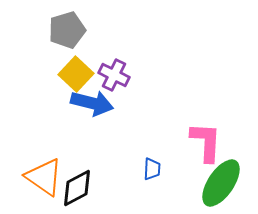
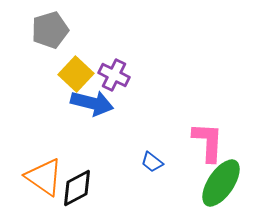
gray pentagon: moved 17 px left
pink L-shape: moved 2 px right
blue trapezoid: moved 7 px up; rotated 125 degrees clockwise
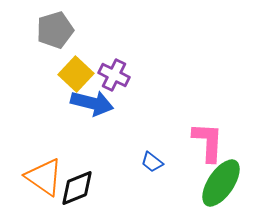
gray pentagon: moved 5 px right
black diamond: rotated 6 degrees clockwise
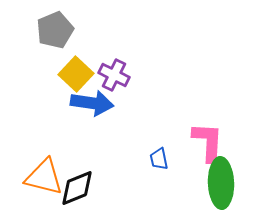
gray pentagon: rotated 6 degrees counterclockwise
blue arrow: rotated 6 degrees counterclockwise
blue trapezoid: moved 7 px right, 3 px up; rotated 40 degrees clockwise
orange triangle: rotated 21 degrees counterclockwise
green ellipse: rotated 36 degrees counterclockwise
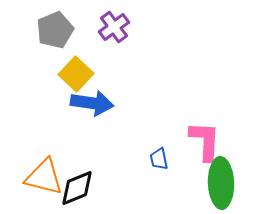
purple cross: moved 48 px up; rotated 28 degrees clockwise
pink L-shape: moved 3 px left, 1 px up
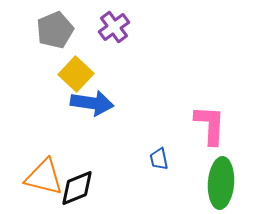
pink L-shape: moved 5 px right, 16 px up
green ellipse: rotated 6 degrees clockwise
